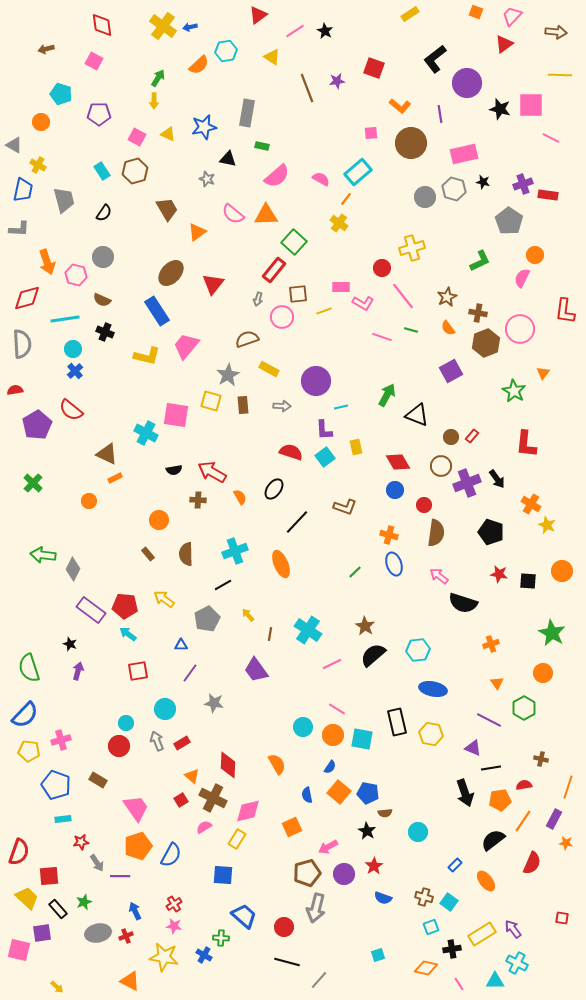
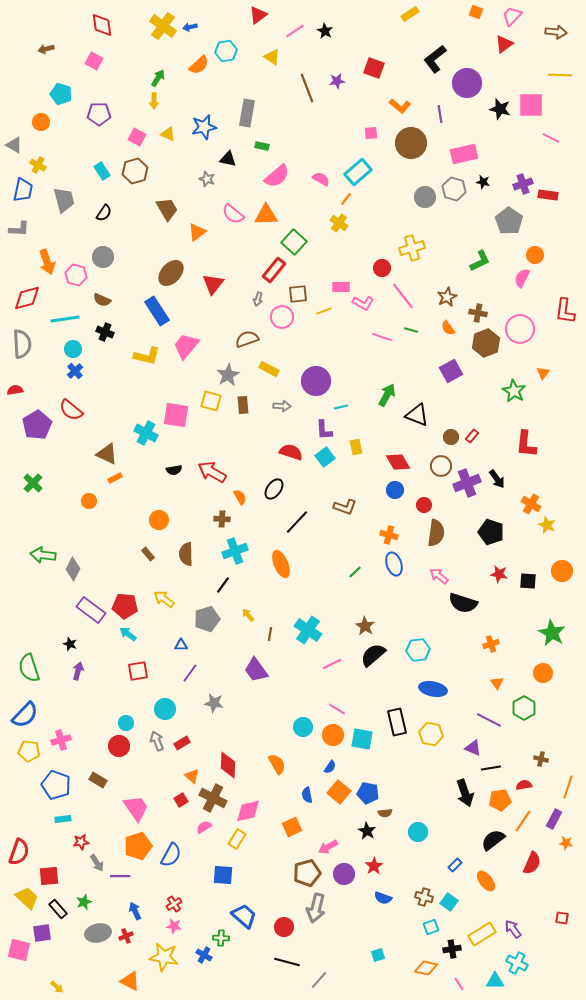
brown cross at (198, 500): moved 24 px right, 19 px down
black line at (223, 585): rotated 24 degrees counterclockwise
gray pentagon at (207, 619): rotated 10 degrees clockwise
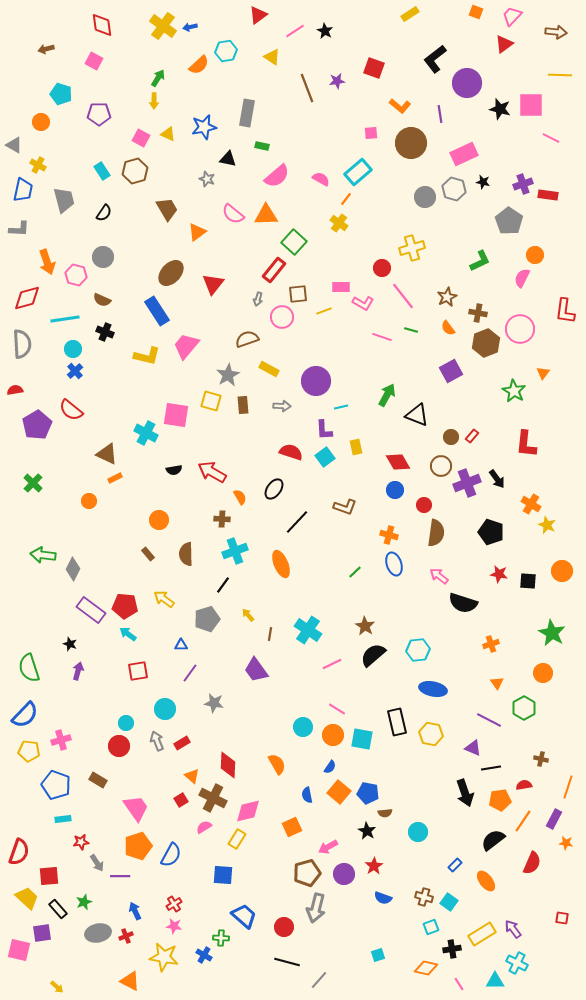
pink square at (137, 137): moved 4 px right, 1 px down
pink rectangle at (464, 154): rotated 12 degrees counterclockwise
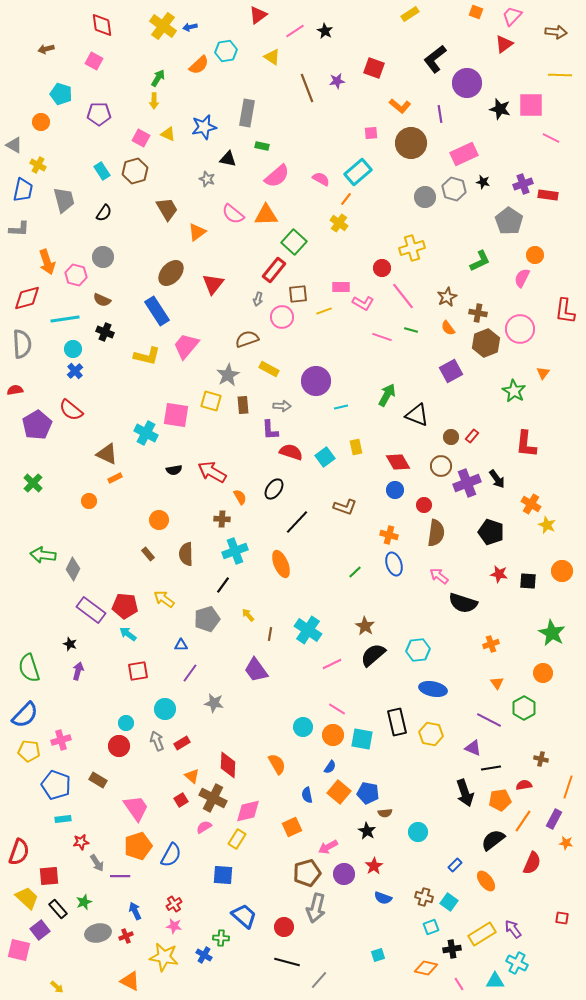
purple L-shape at (324, 430): moved 54 px left
purple square at (42, 933): moved 2 px left, 3 px up; rotated 30 degrees counterclockwise
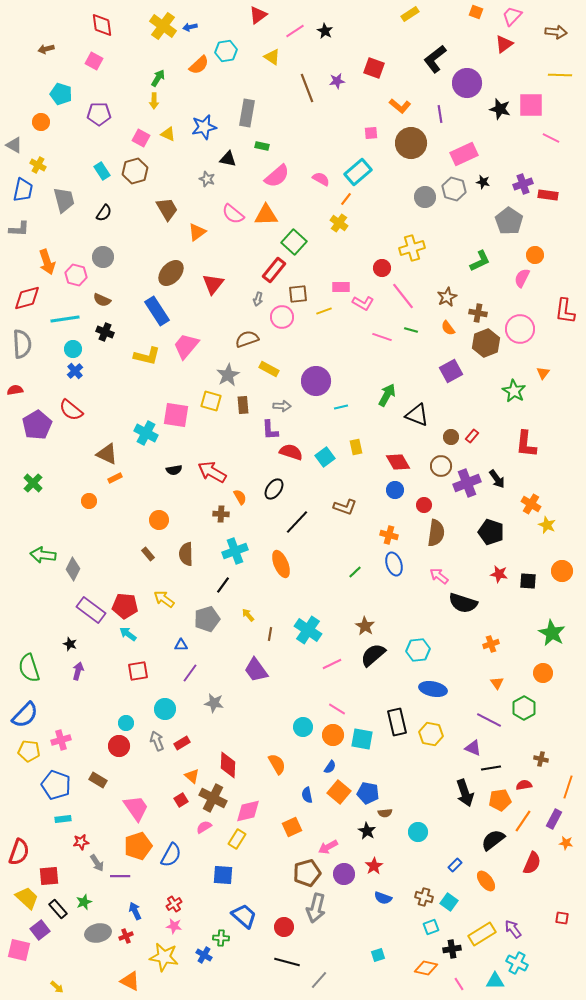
brown cross at (222, 519): moved 1 px left, 5 px up
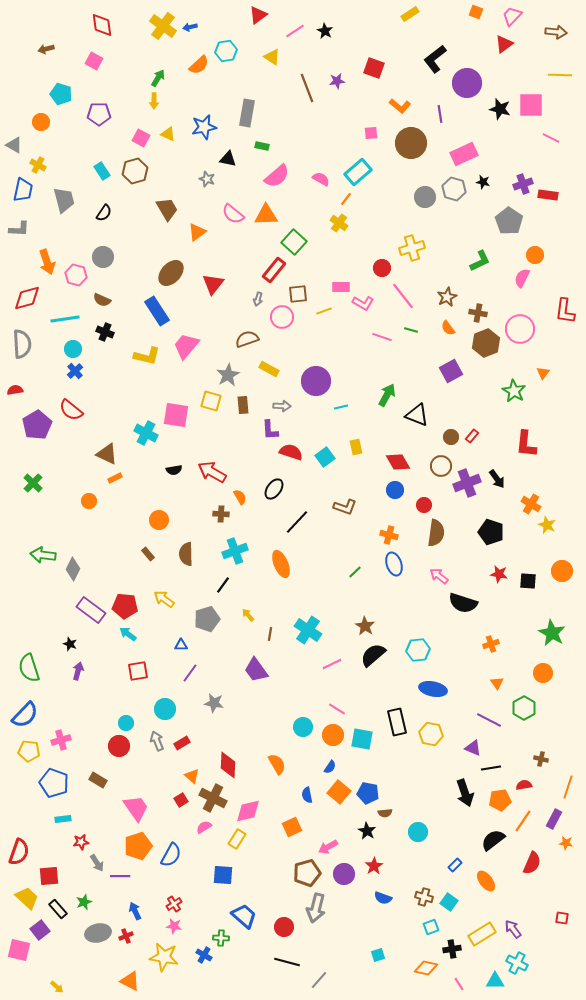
blue pentagon at (56, 785): moved 2 px left, 2 px up
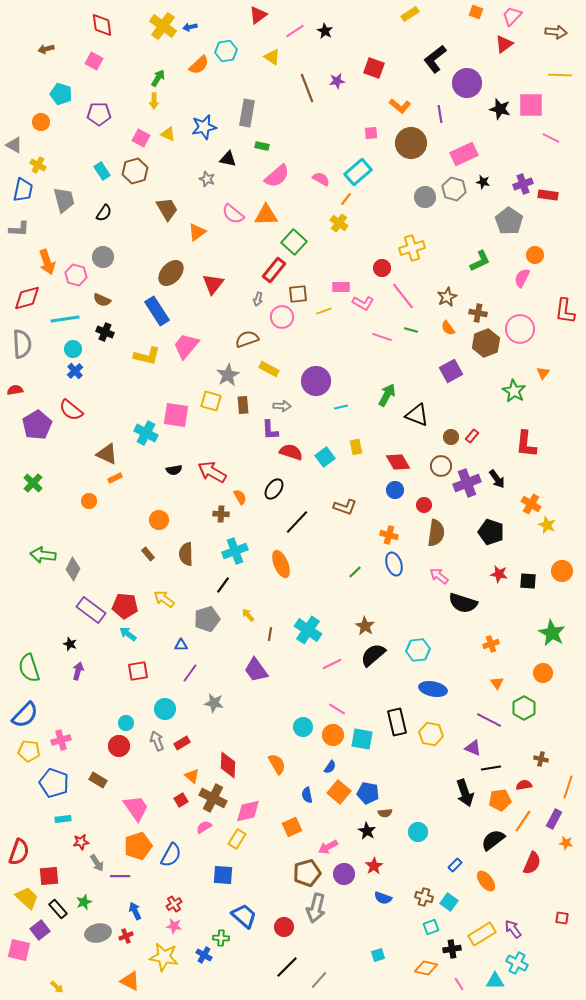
black line at (287, 962): moved 5 px down; rotated 60 degrees counterclockwise
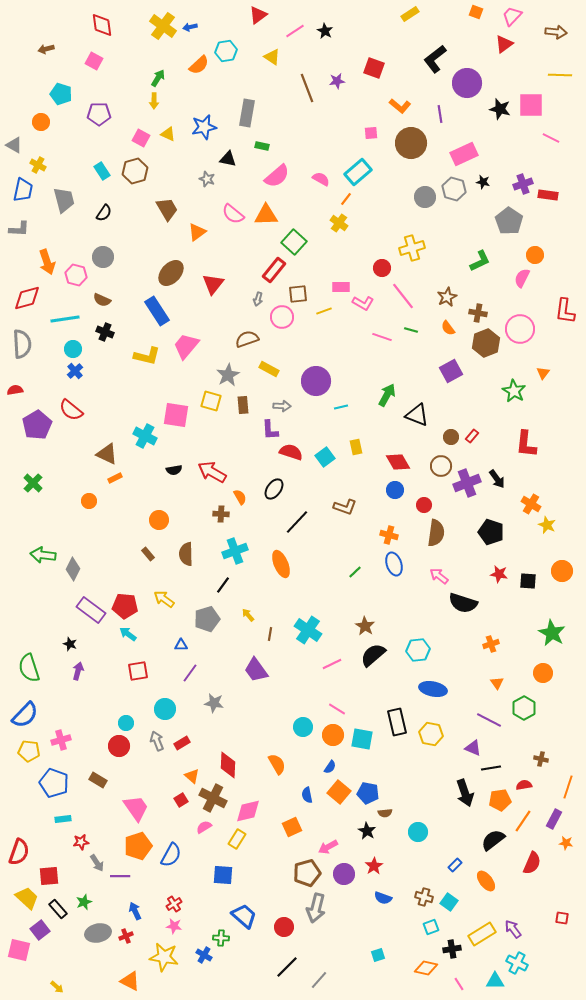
cyan cross at (146, 433): moved 1 px left, 3 px down
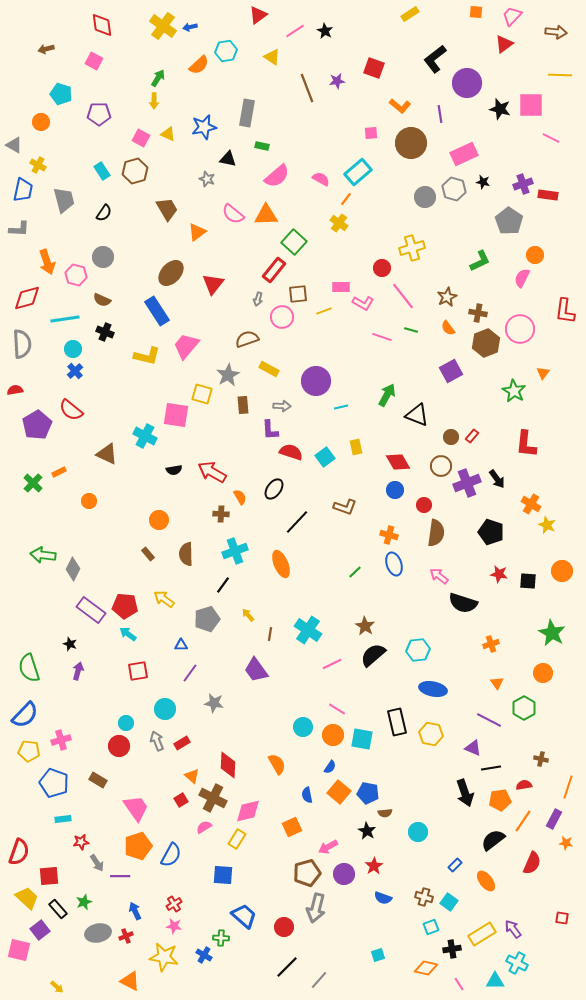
orange square at (476, 12): rotated 16 degrees counterclockwise
yellow square at (211, 401): moved 9 px left, 7 px up
orange rectangle at (115, 478): moved 56 px left, 6 px up
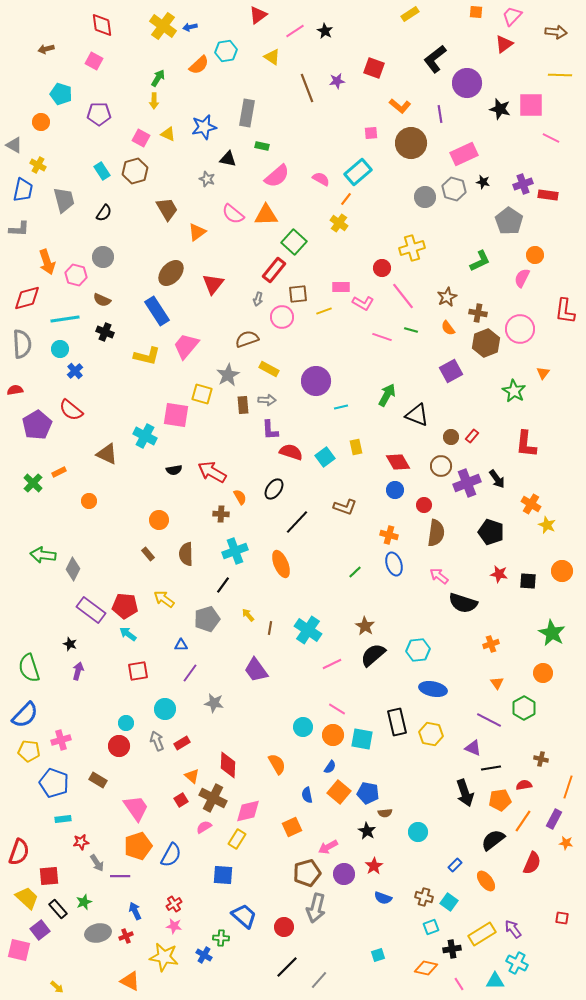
cyan circle at (73, 349): moved 13 px left
gray arrow at (282, 406): moved 15 px left, 6 px up
brown line at (270, 634): moved 6 px up
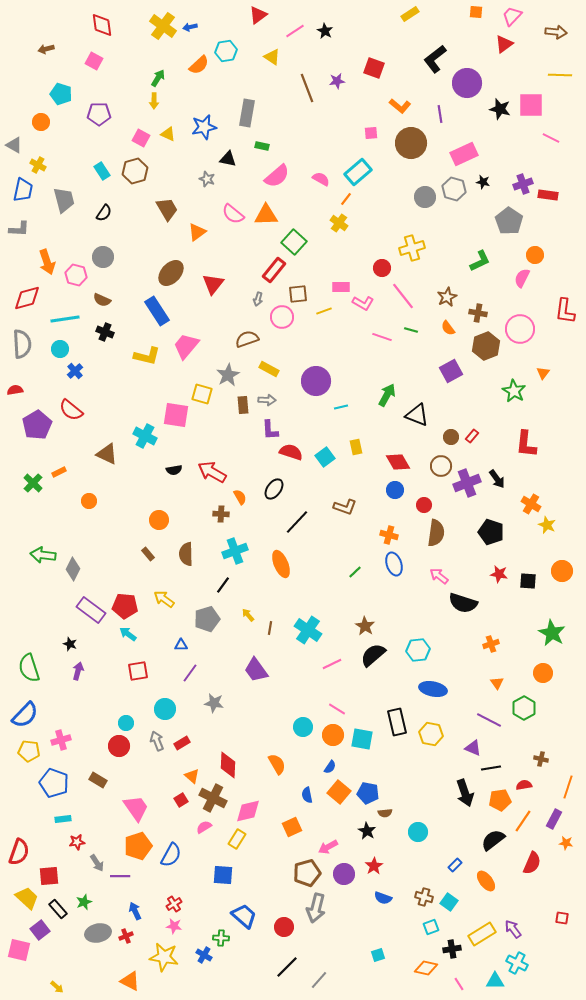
brown hexagon at (486, 343): moved 3 px down
red star at (81, 842): moved 4 px left
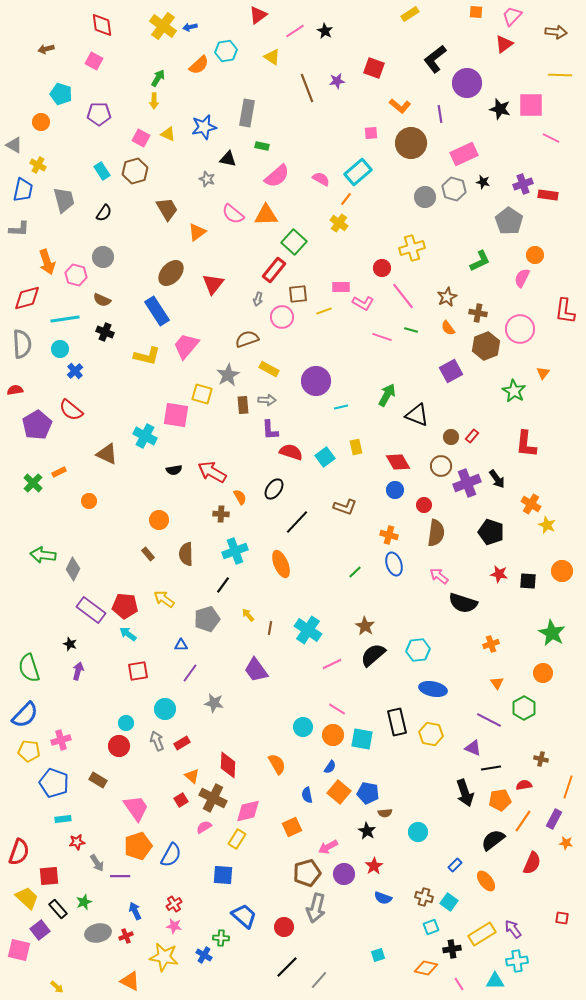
cyan cross at (517, 963): moved 2 px up; rotated 35 degrees counterclockwise
